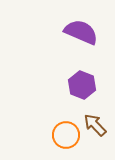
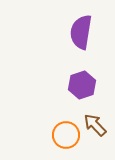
purple semicircle: rotated 104 degrees counterclockwise
purple hexagon: rotated 20 degrees clockwise
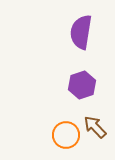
brown arrow: moved 2 px down
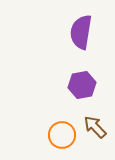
purple hexagon: rotated 8 degrees clockwise
orange circle: moved 4 px left
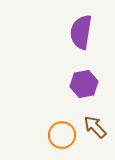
purple hexagon: moved 2 px right, 1 px up
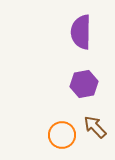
purple semicircle: rotated 8 degrees counterclockwise
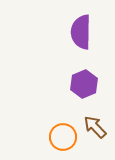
purple hexagon: rotated 12 degrees counterclockwise
orange circle: moved 1 px right, 2 px down
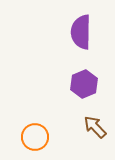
orange circle: moved 28 px left
